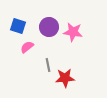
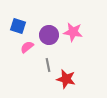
purple circle: moved 8 px down
red star: moved 1 px right, 1 px down; rotated 18 degrees clockwise
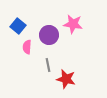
blue square: rotated 21 degrees clockwise
pink star: moved 8 px up
pink semicircle: rotated 48 degrees counterclockwise
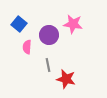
blue square: moved 1 px right, 2 px up
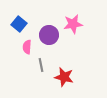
pink star: rotated 18 degrees counterclockwise
gray line: moved 7 px left
red star: moved 2 px left, 2 px up
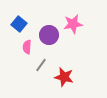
gray line: rotated 48 degrees clockwise
